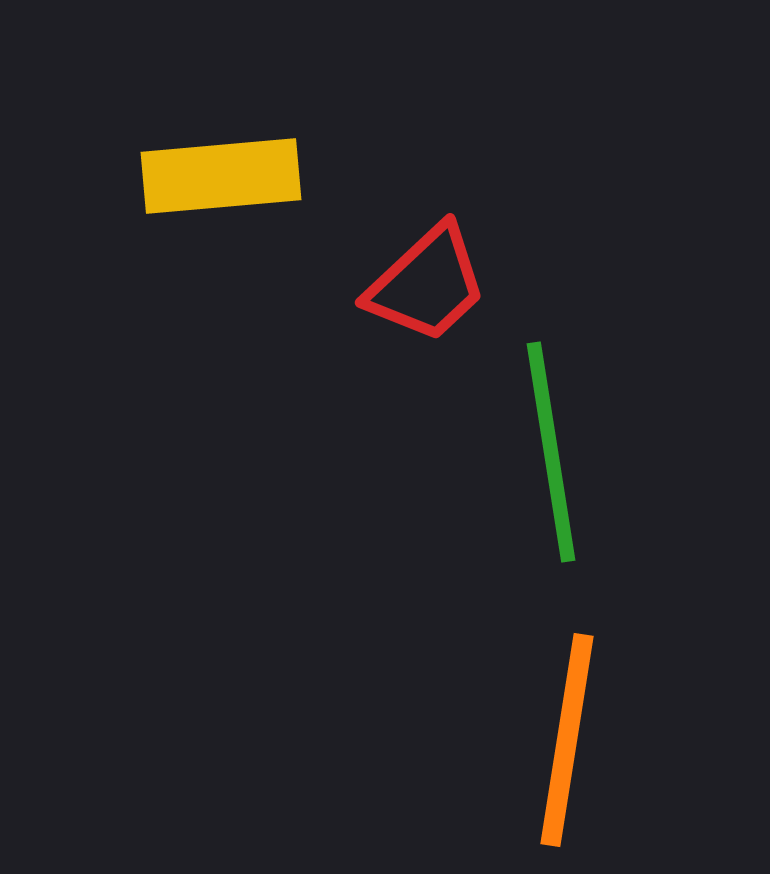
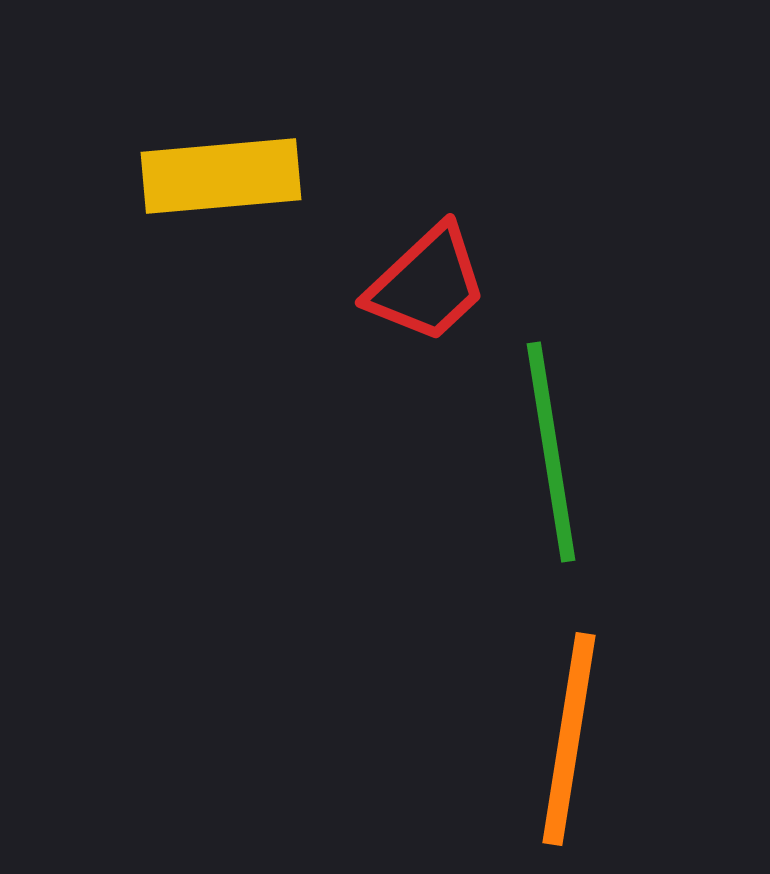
orange line: moved 2 px right, 1 px up
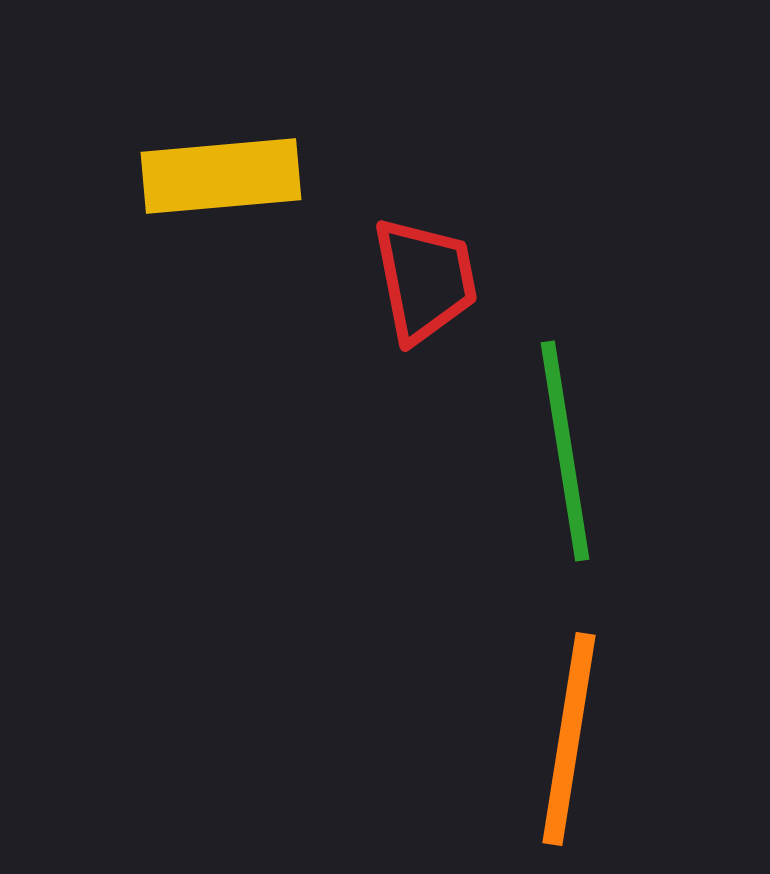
red trapezoid: moved 2 px left, 4 px up; rotated 58 degrees counterclockwise
green line: moved 14 px right, 1 px up
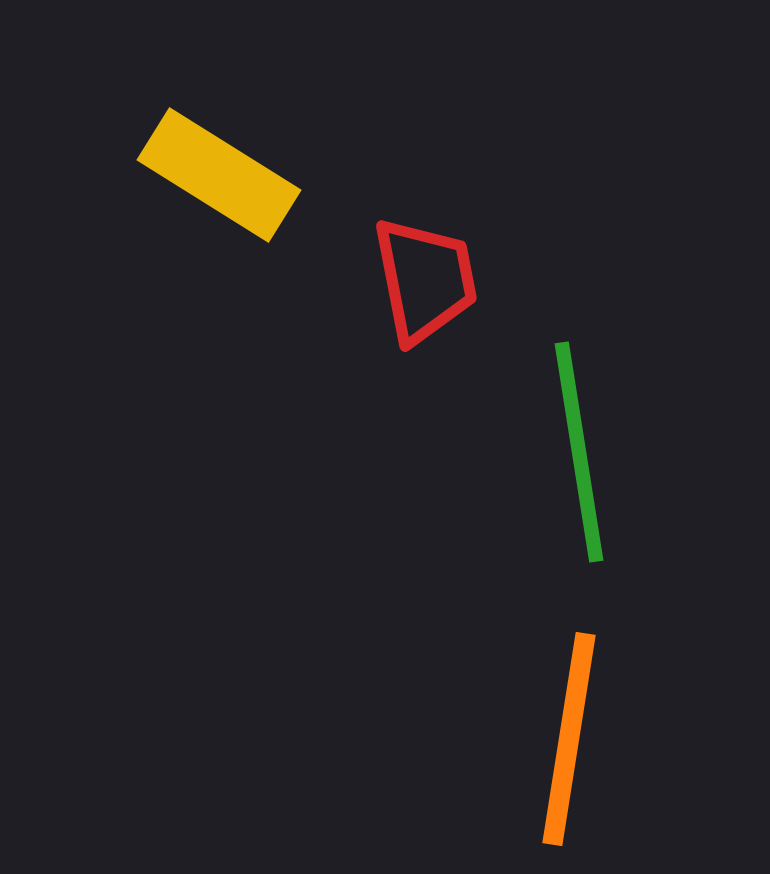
yellow rectangle: moved 2 px left, 1 px up; rotated 37 degrees clockwise
green line: moved 14 px right, 1 px down
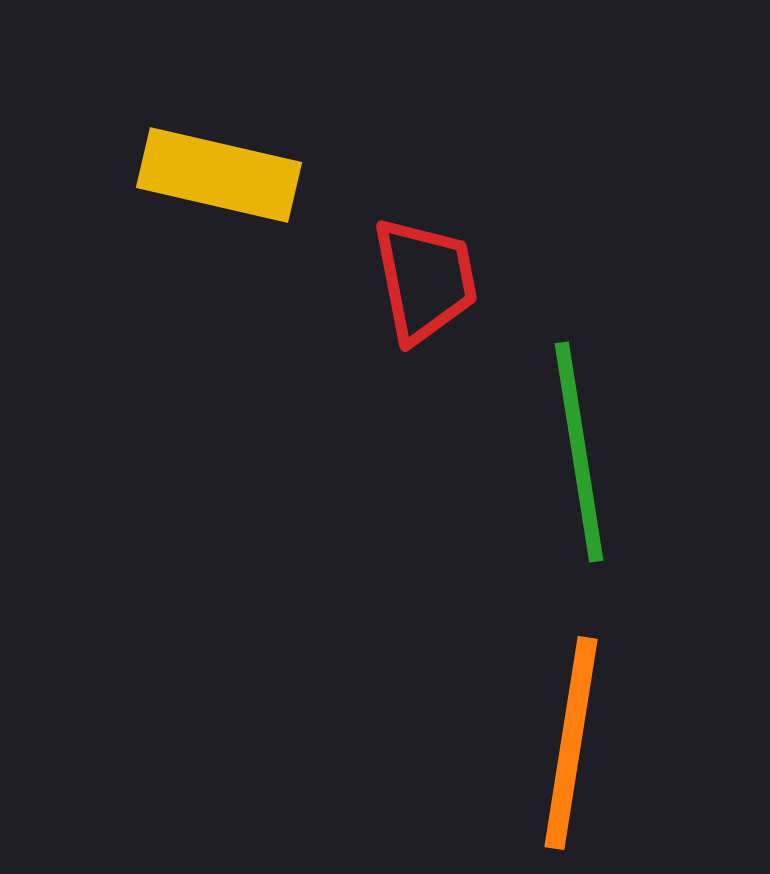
yellow rectangle: rotated 19 degrees counterclockwise
orange line: moved 2 px right, 4 px down
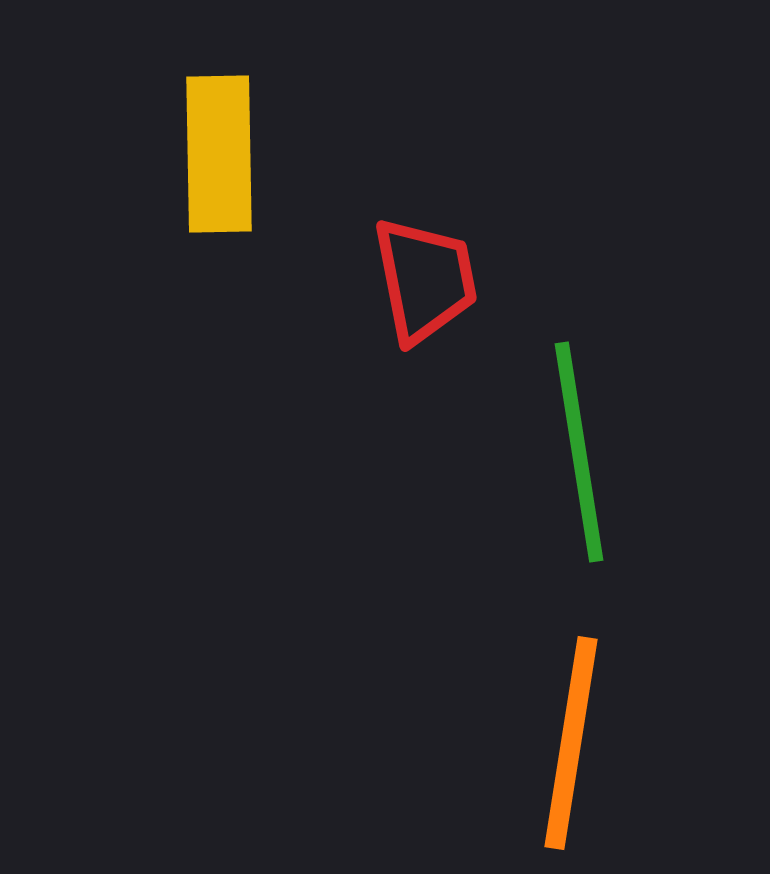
yellow rectangle: moved 21 px up; rotated 76 degrees clockwise
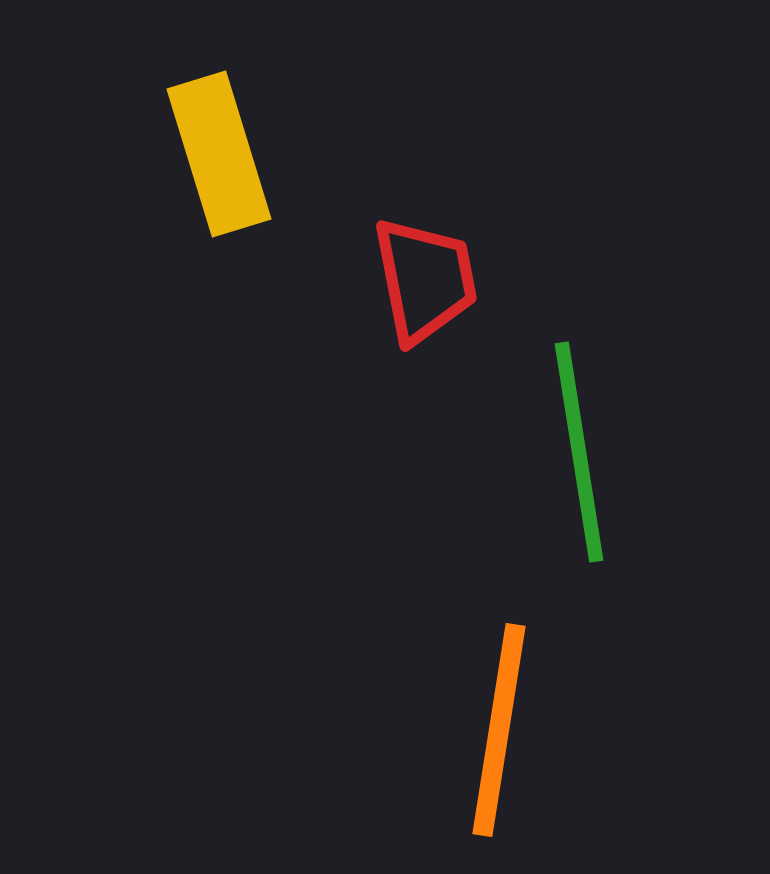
yellow rectangle: rotated 16 degrees counterclockwise
orange line: moved 72 px left, 13 px up
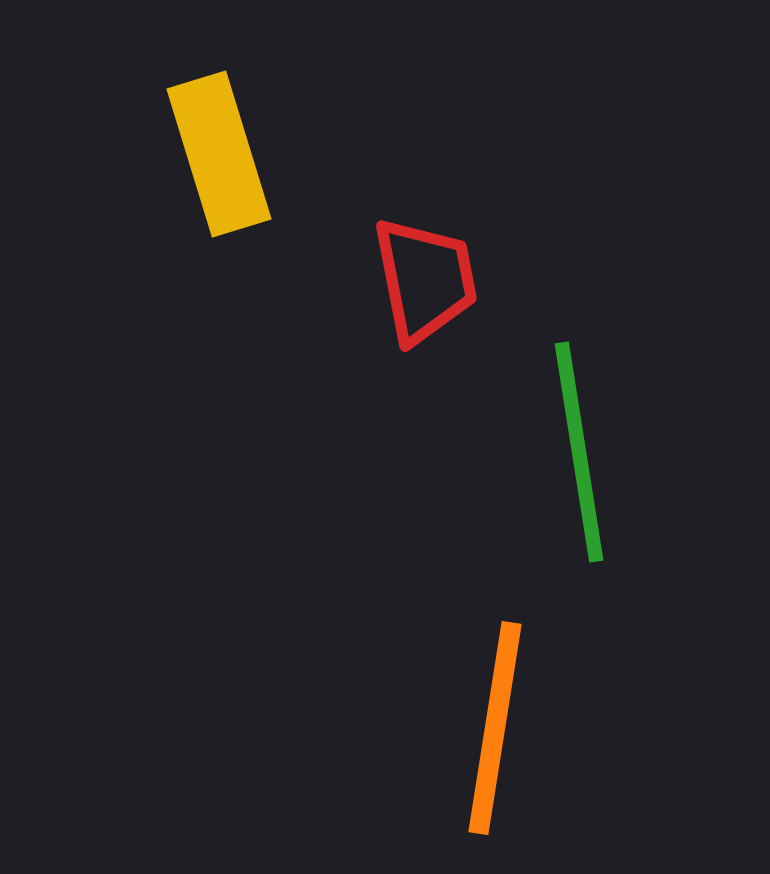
orange line: moved 4 px left, 2 px up
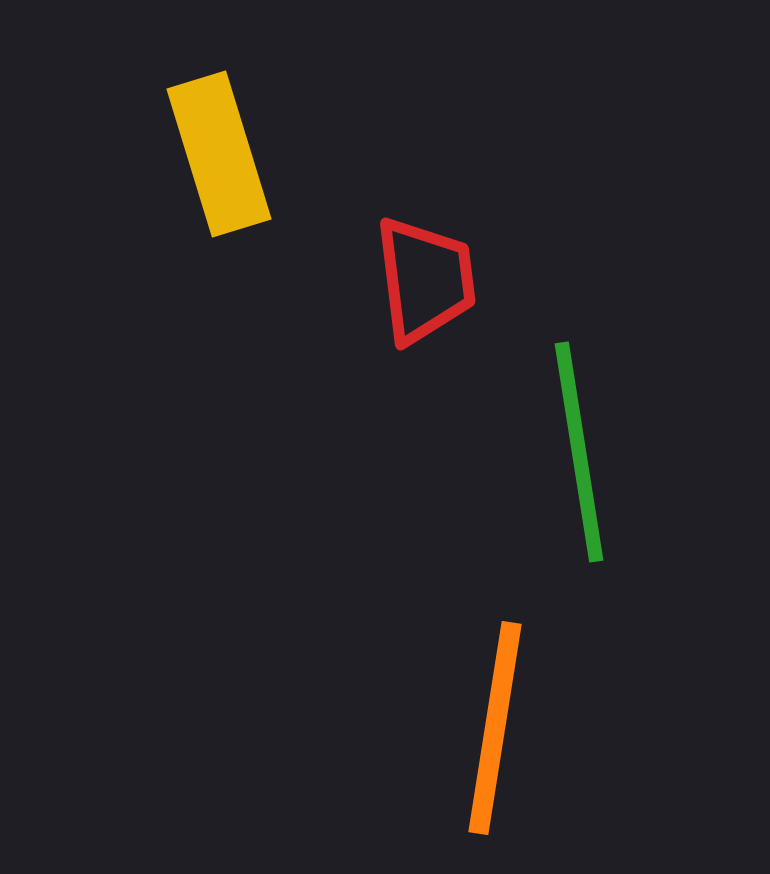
red trapezoid: rotated 4 degrees clockwise
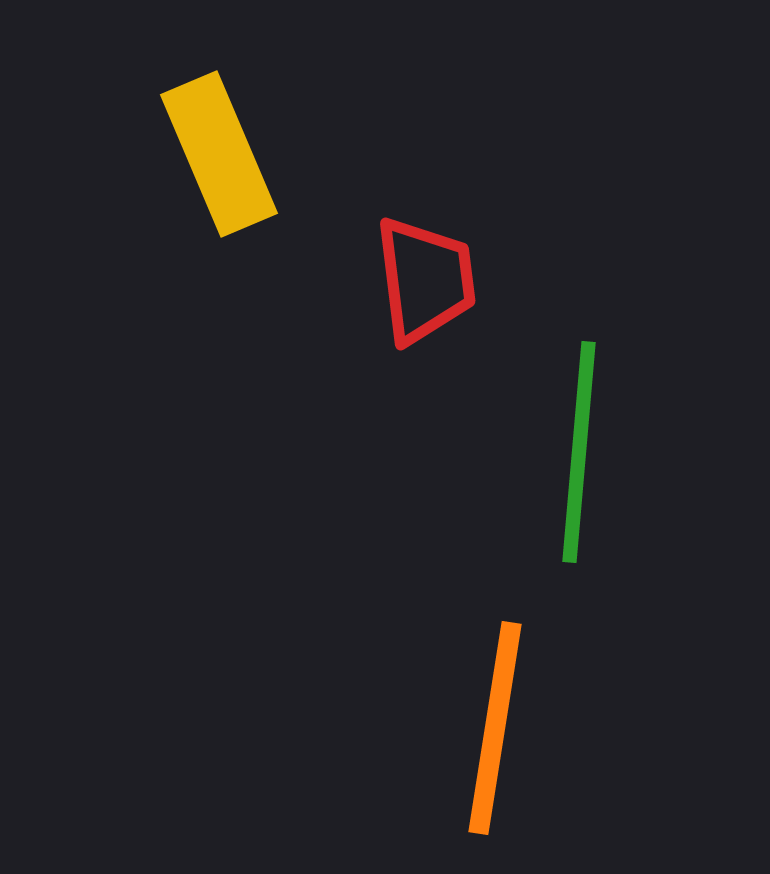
yellow rectangle: rotated 6 degrees counterclockwise
green line: rotated 14 degrees clockwise
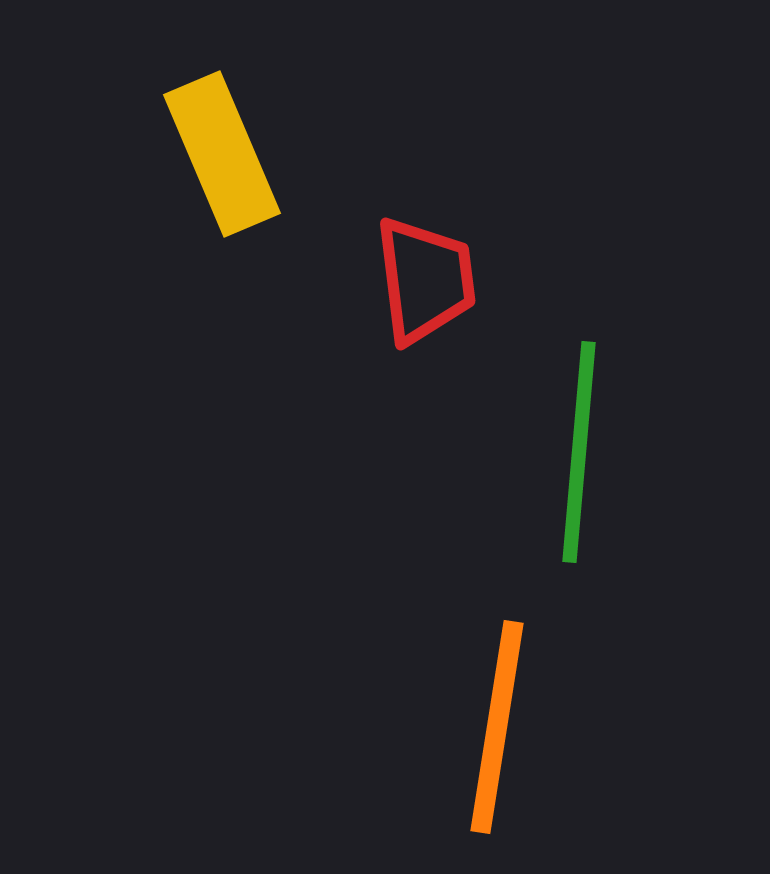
yellow rectangle: moved 3 px right
orange line: moved 2 px right, 1 px up
